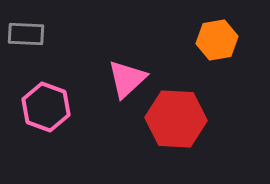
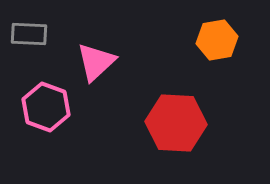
gray rectangle: moved 3 px right
pink triangle: moved 31 px left, 17 px up
red hexagon: moved 4 px down
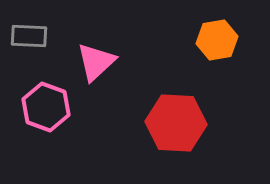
gray rectangle: moved 2 px down
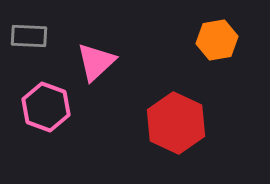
red hexagon: rotated 22 degrees clockwise
